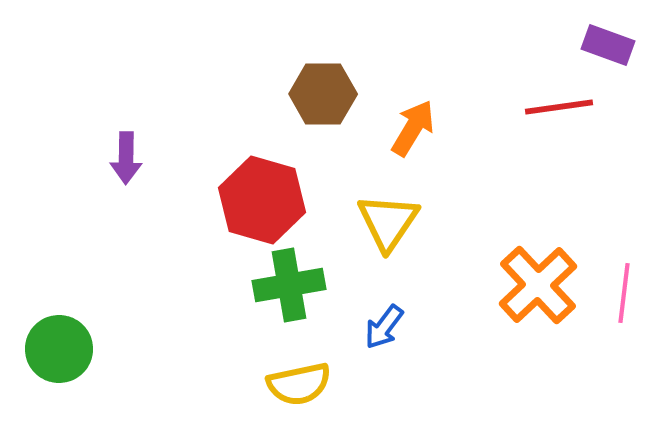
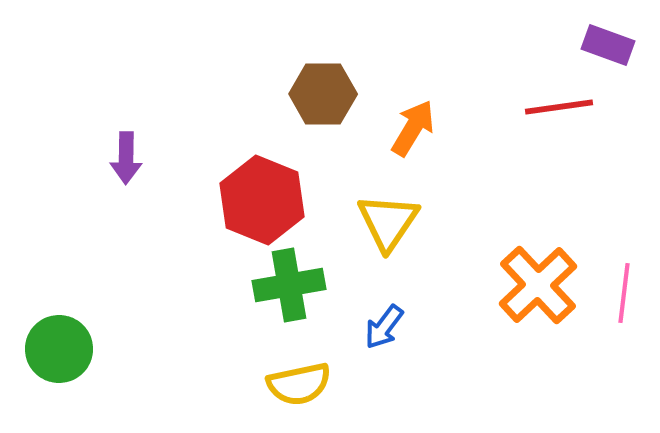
red hexagon: rotated 6 degrees clockwise
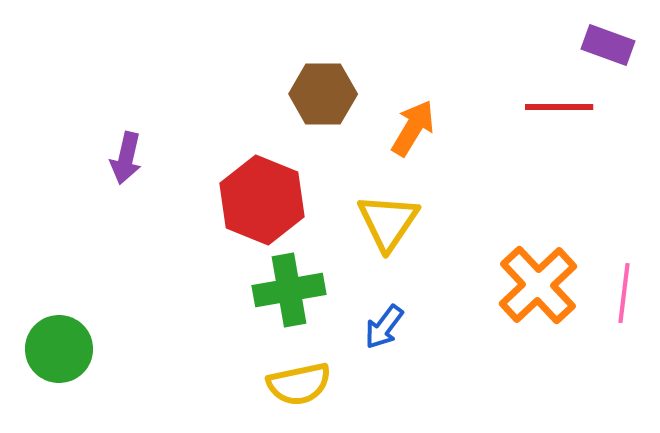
red line: rotated 8 degrees clockwise
purple arrow: rotated 12 degrees clockwise
green cross: moved 5 px down
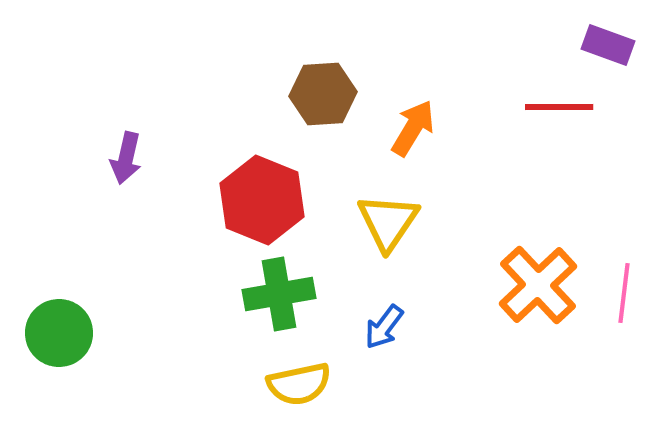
brown hexagon: rotated 4 degrees counterclockwise
green cross: moved 10 px left, 4 px down
green circle: moved 16 px up
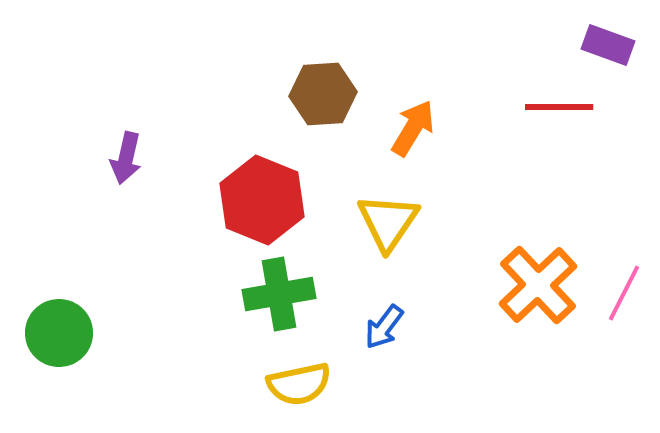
pink line: rotated 20 degrees clockwise
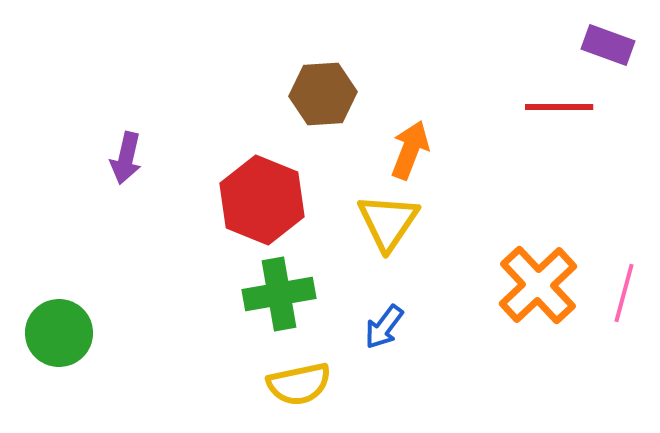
orange arrow: moved 3 px left, 22 px down; rotated 10 degrees counterclockwise
pink line: rotated 12 degrees counterclockwise
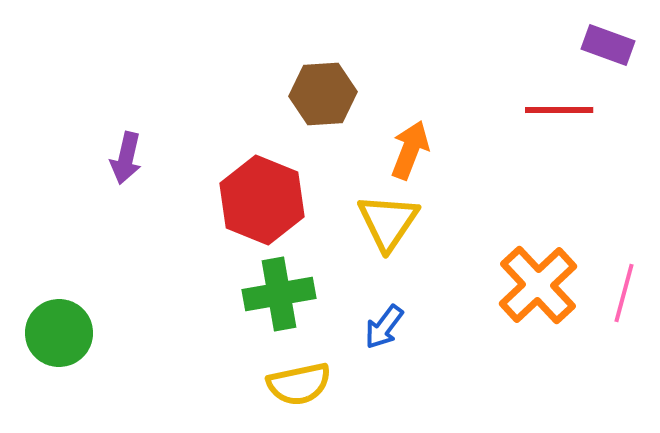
red line: moved 3 px down
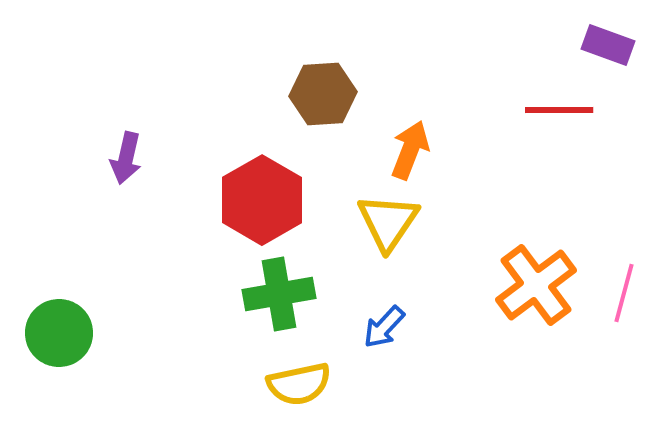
red hexagon: rotated 8 degrees clockwise
orange cross: moved 2 px left; rotated 6 degrees clockwise
blue arrow: rotated 6 degrees clockwise
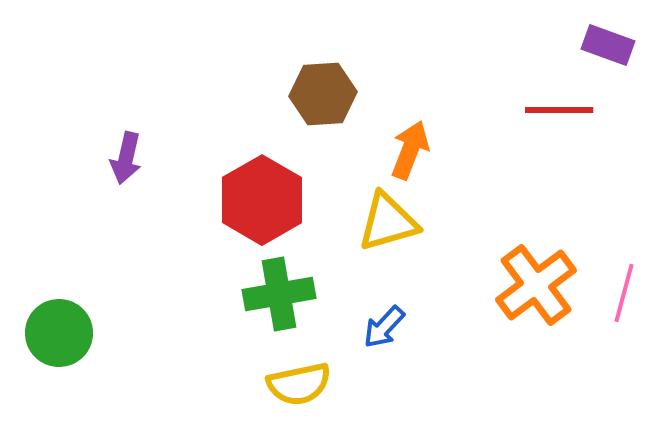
yellow triangle: rotated 40 degrees clockwise
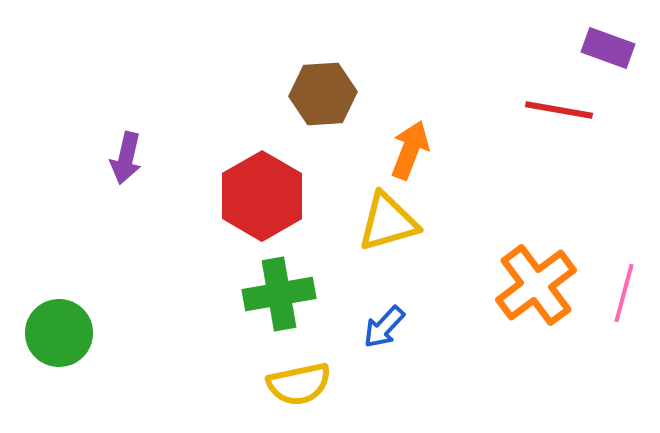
purple rectangle: moved 3 px down
red line: rotated 10 degrees clockwise
red hexagon: moved 4 px up
